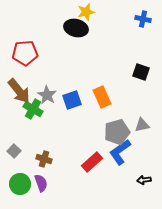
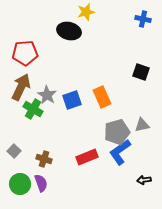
black ellipse: moved 7 px left, 3 px down
brown arrow: moved 2 px right, 4 px up; rotated 116 degrees counterclockwise
red rectangle: moved 5 px left, 5 px up; rotated 20 degrees clockwise
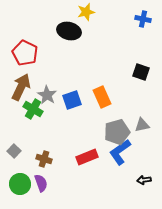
red pentagon: rotated 30 degrees clockwise
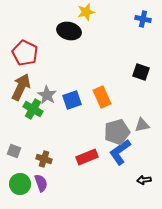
gray square: rotated 24 degrees counterclockwise
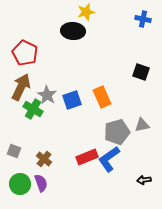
black ellipse: moved 4 px right; rotated 10 degrees counterclockwise
blue L-shape: moved 11 px left, 7 px down
brown cross: rotated 21 degrees clockwise
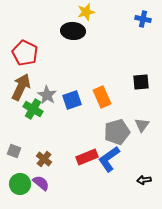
black square: moved 10 px down; rotated 24 degrees counterclockwise
gray triangle: rotated 42 degrees counterclockwise
purple semicircle: rotated 30 degrees counterclockwise
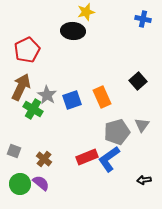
red pentagon: moved 2 px right, 3 px up; rotated 20 degrees clockwise
black square: moved 3 px left, 1 px up; rotated 36 degrees counterclockwise
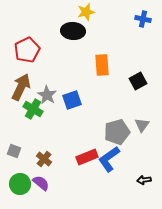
black square: rotated 12 degrees clockwise
orange rectangle: moved 32 px up; rotated 20 degrees clockwise
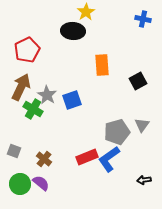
yellow star: rotated 18 degrees counterclockwise
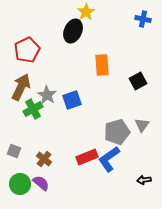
black ellipse: rotated 70 degrees counterclockwise
green cross: rotated 30 degrees clockwise
